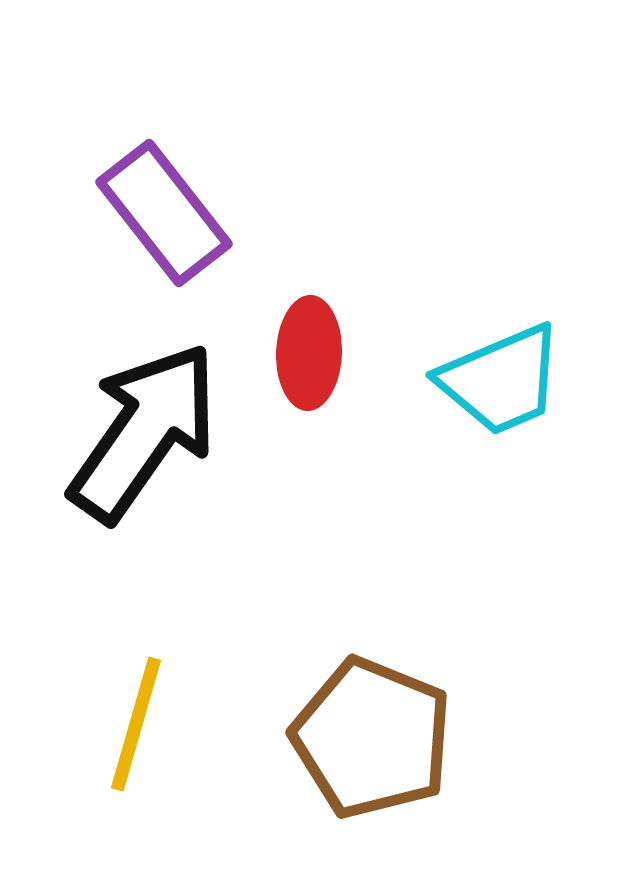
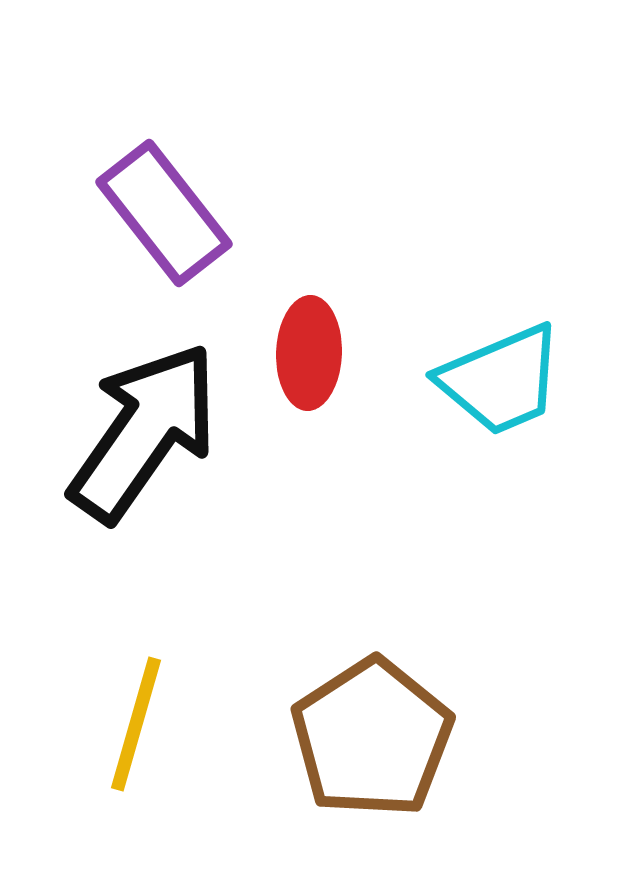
brown pentagon: rotated 17 degrees clockwise
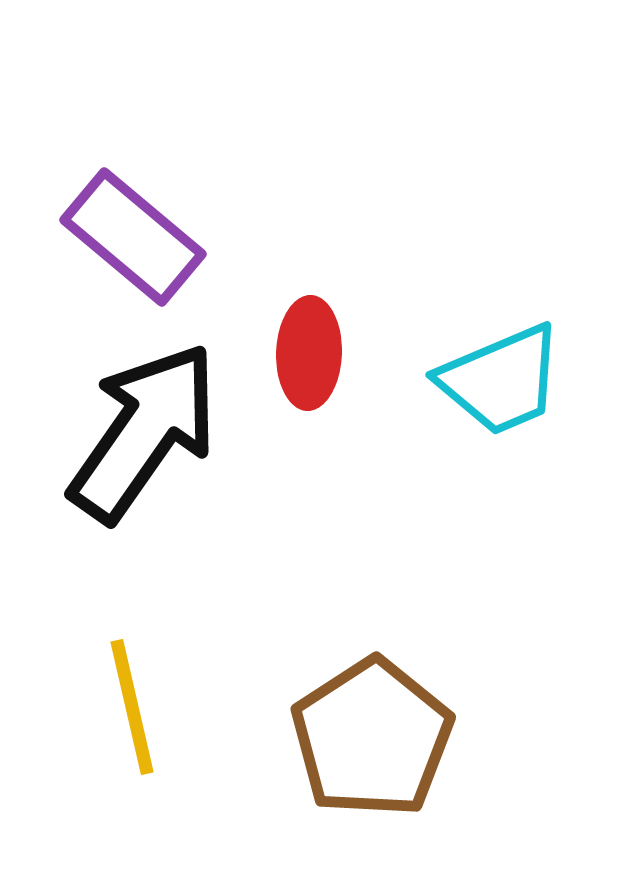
purple rectangle: moved 31 px left, 24 px down; rotated 12 degrees counterclockwise
yellow line: moved 4 px left, 17 px up; rotated 29 degrees counterclockwise
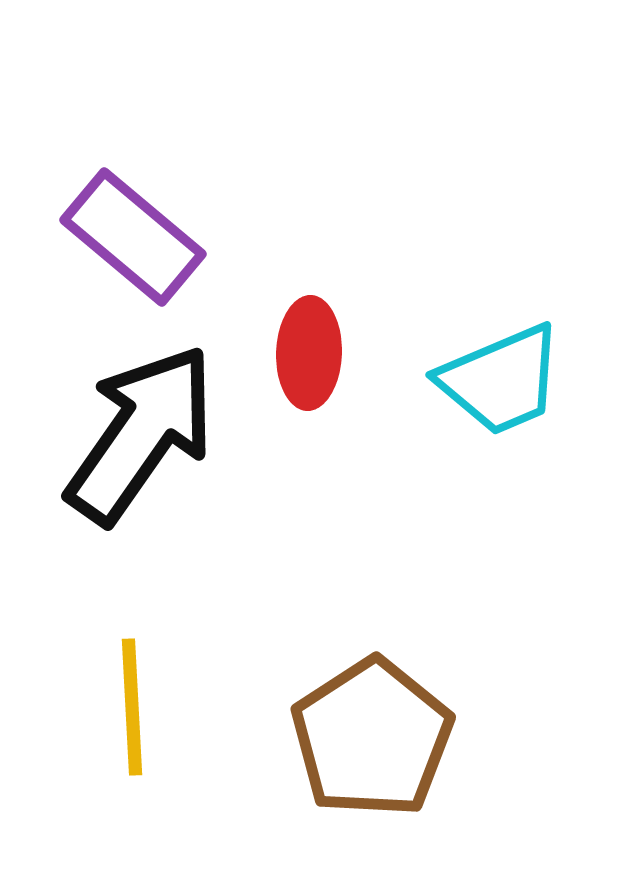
black arrow: moved 3 px left, 2 px down
yellow line: rotated 10 degrees clockwise
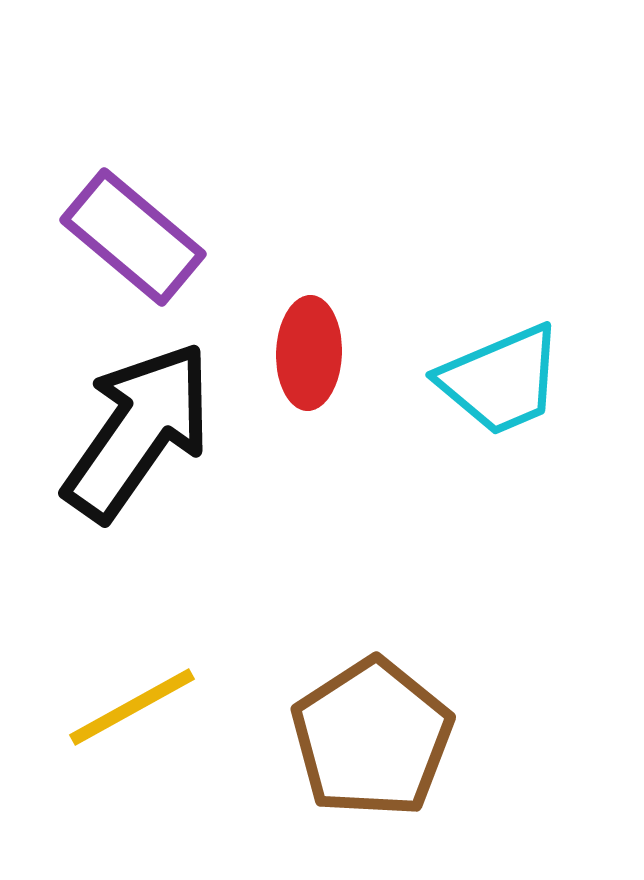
black arrow: moved 3 px left, 3 px up
yellow line: rotated 64 degrees clockwise
